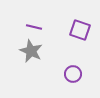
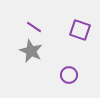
purple line: rotated 21 degrees clockwise
purple circle: moved 4 px left, 1 px down
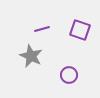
purple line: moved 8 px right, 2 px down; rotated 49 degrees counterclockwise
gray star: moved 5 px down
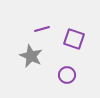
purple square: moved 6 px left, 9 px down
purple circle: moved 2 px left
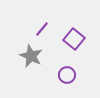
purple line: rotated 35 degrees counterclockwise
purple square: rotated 20 degrees clockwise
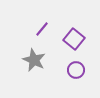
gray star: moved 3 px right, 4 px down
purple circle: moved 9 px right, 5 px up
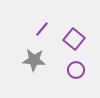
gray star: rotated 20 degrees counterclockwise
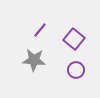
purple line: moved 2 px left, 1 px down
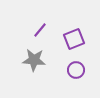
purple square: rotated 30 degrees clockwise
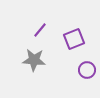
purple circle: moved 11 px right
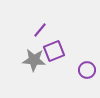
purple square: moved 20 px left, 12 px down
